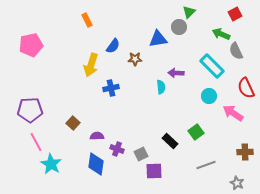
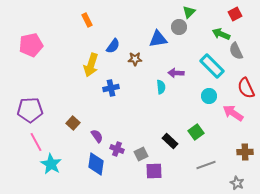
purple semicircle: rotated 56 degrees clockwise
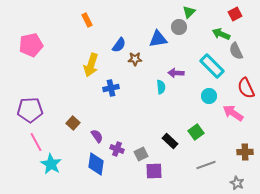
blue semicircle: moved 6 px right, 1 px up
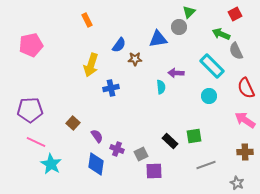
pink arrow: moved 12 px right, 7 px down
green square: moved 2 px left, 4 px down; rotated 28 degrees clockwise
pink line: rotated 36 degrees counterclockwise
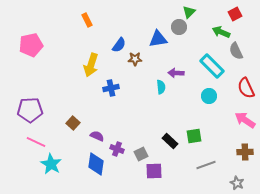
green arrow: moved 2 px up
purple semicircle: rotated 32 degrees counterclockwise
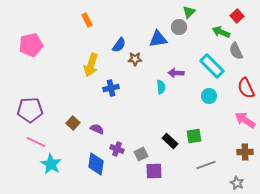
red square: moved 2 px right, 2 px down; rotated 16 degrees counterclockwise
purple semicircle: moved 7 px up
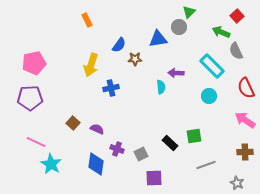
pink pentagon: moved 3 px right, 18 px down
purple pentagon: moved 12 px up
black rectangle: moved 2 px down
purple square: moved 7 px down
